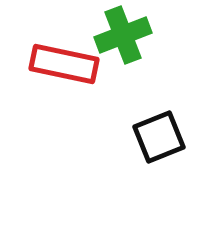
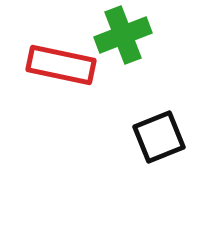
red rectangle: moved 3 px left, 1 px down
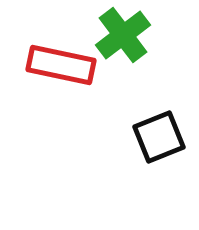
green cross: rotated 16 degrees counterclockwise
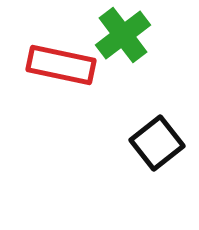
black square: moved 2 px left, 6 px down; rotated 16 degrees counterclockwise
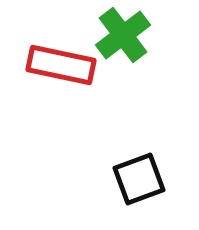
black square: moved 18 px left, 36 px down; rotated 18 degrees clockwise
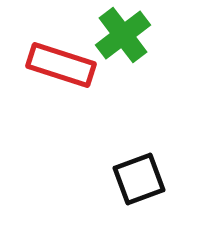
red rectangle: rotated 6 degrees clockwise
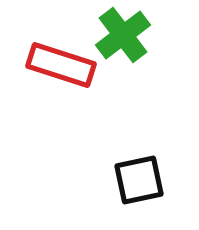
black square: moved 1 px down; rotated 8 degrees clockwise
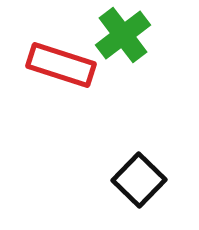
black square: rotated 34 degrees counterclockwise
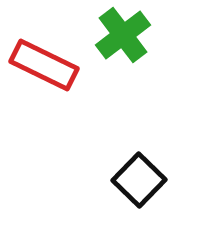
red rectangle: moved 17 px left; rotated 8 degrees clockwise
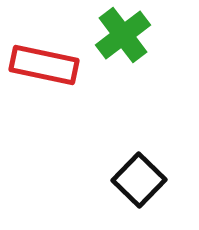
red rectangle: rotated 14 degrees counterclockwise
